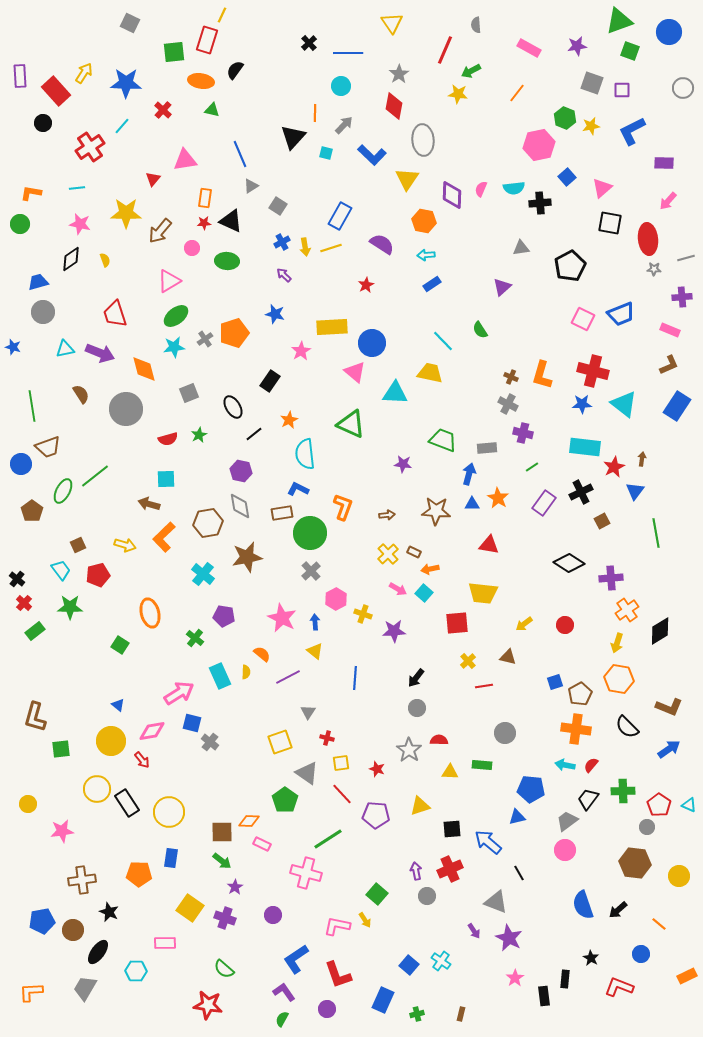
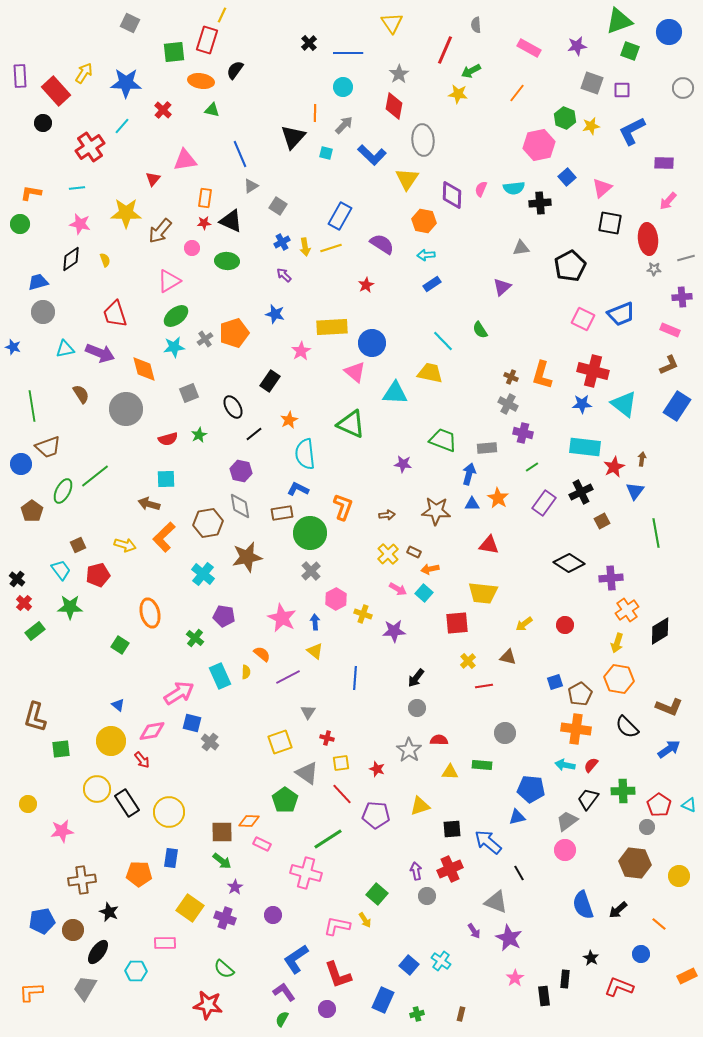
cyan circle at (341, 86): moved 2 px right, 1 px down
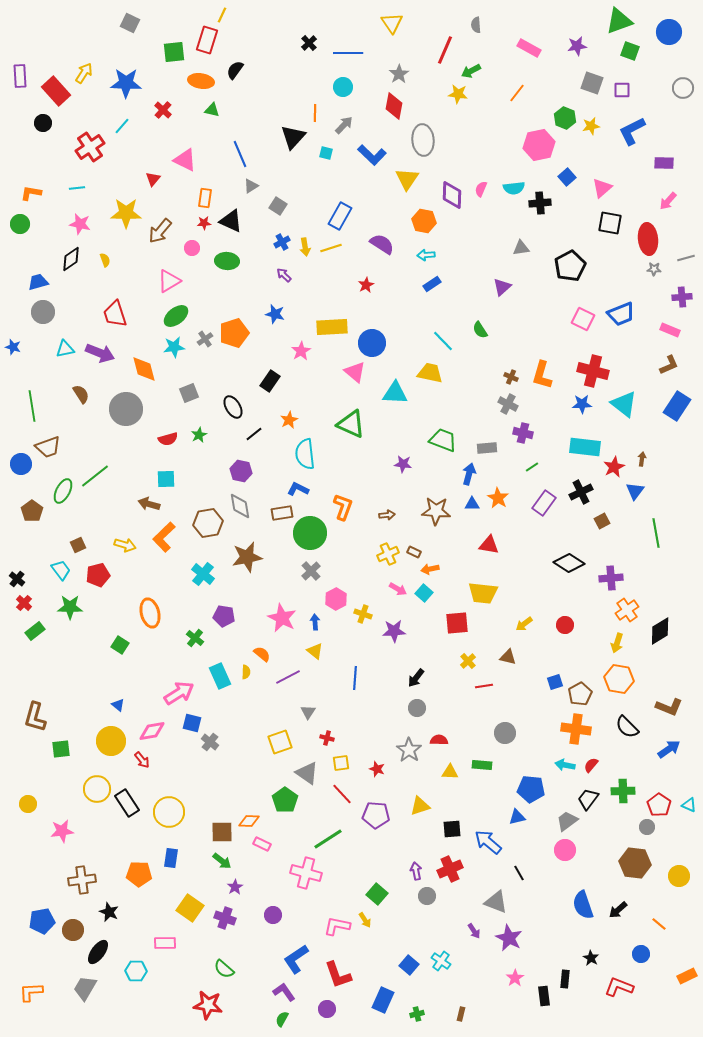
pink triangle at (185, 160): rotated 35 degrees clockwise
yellow cross at (388, 554): rotated 20 degrees clockwise
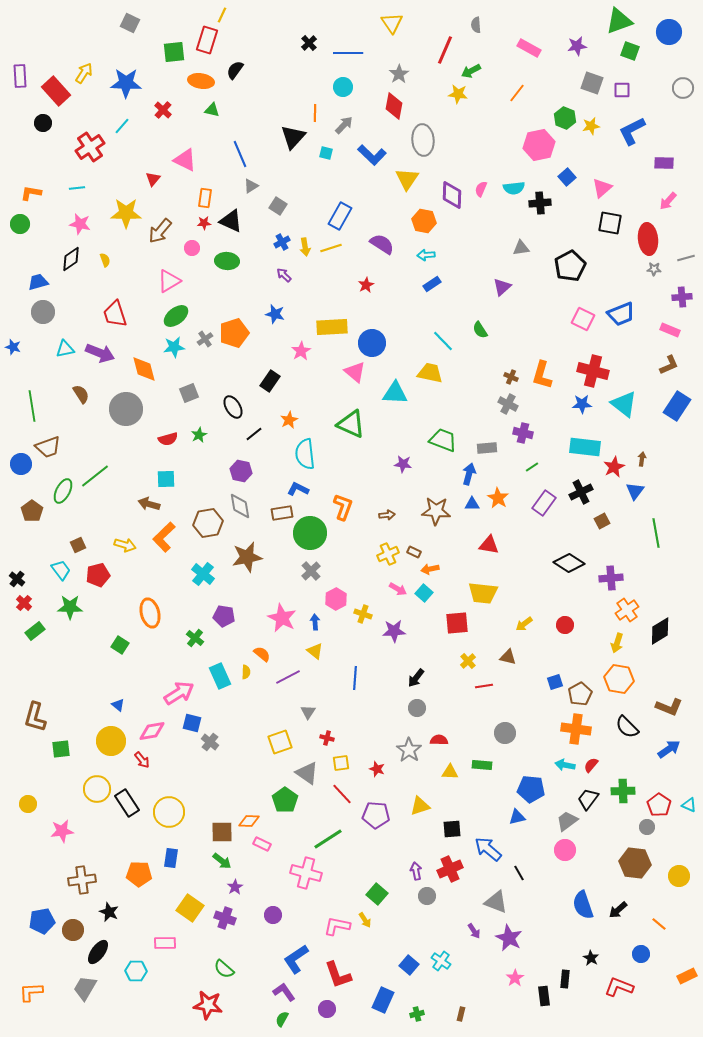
blue arrow at (488, 842): moved 7 px down
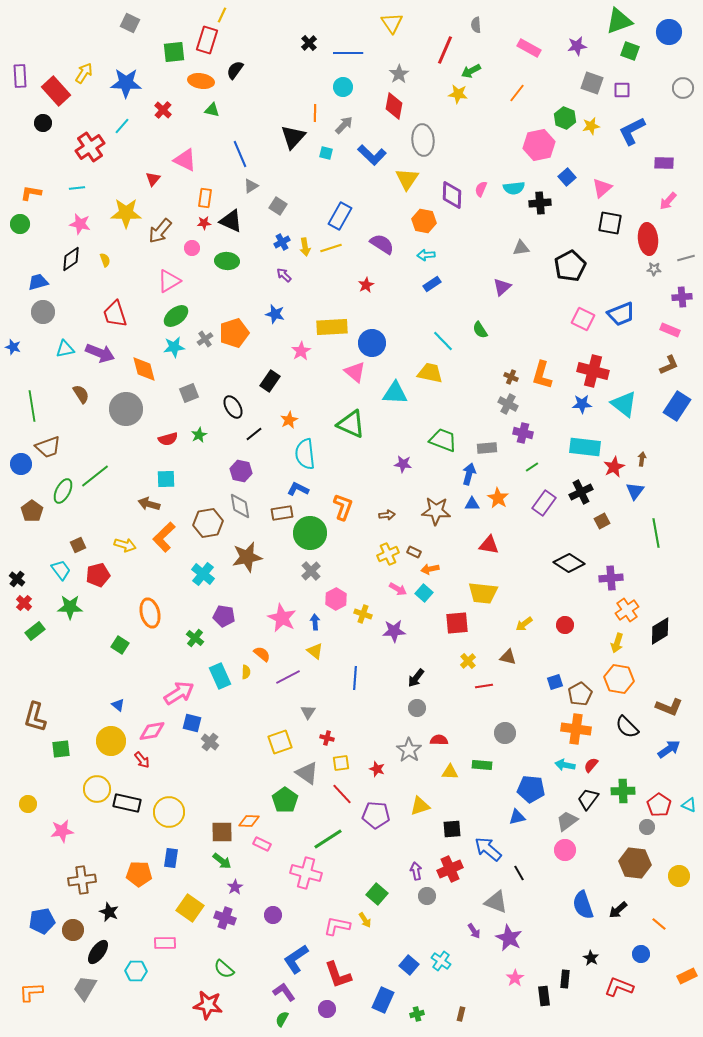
black rectangle at (127, 803): rotated 44 degrees counterclockwise
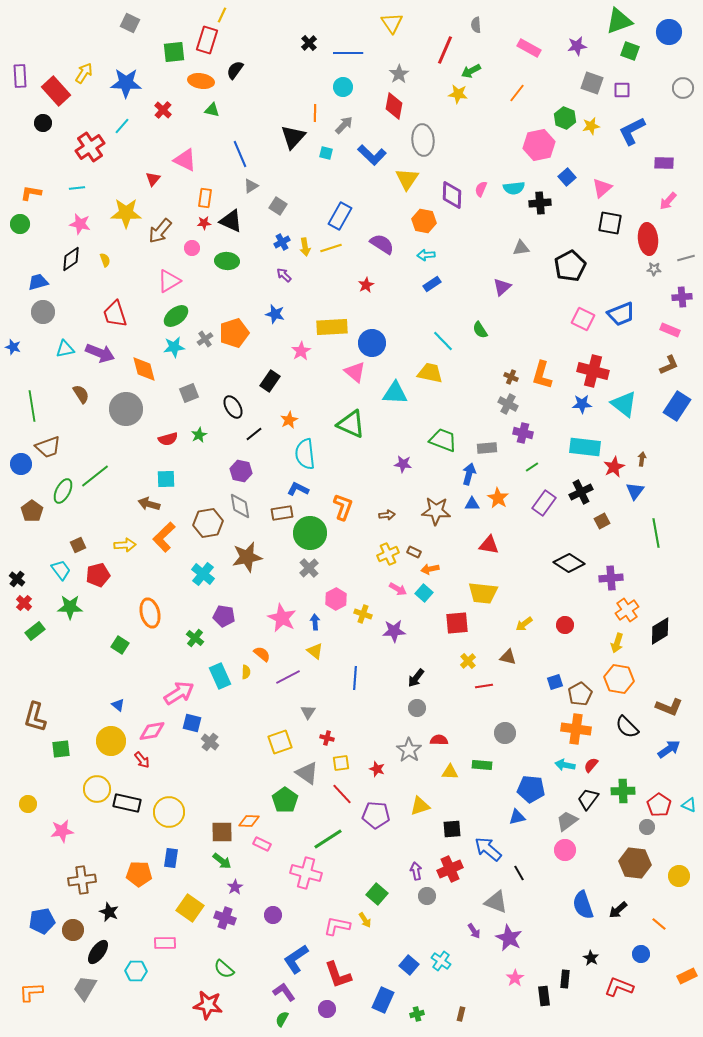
yellow arrow at (125, 545): rotated 20 degrees counterclockwise
gray cross at (311, 571): moved 2 px left, 3 px up
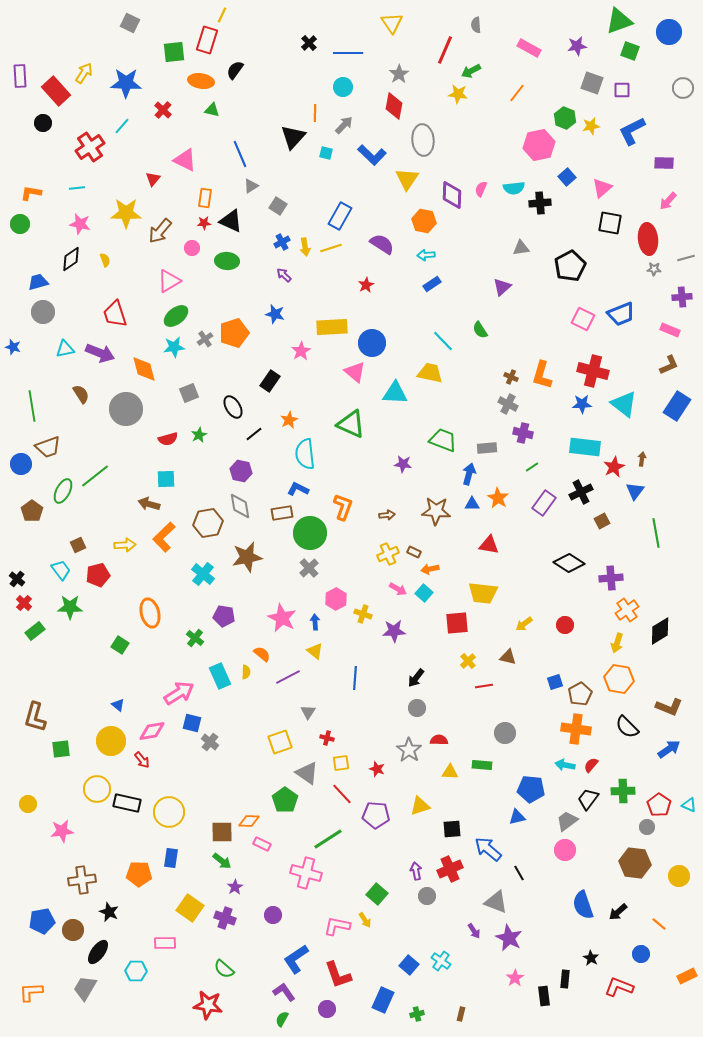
black arrow at (618, 910): moved 2 px down
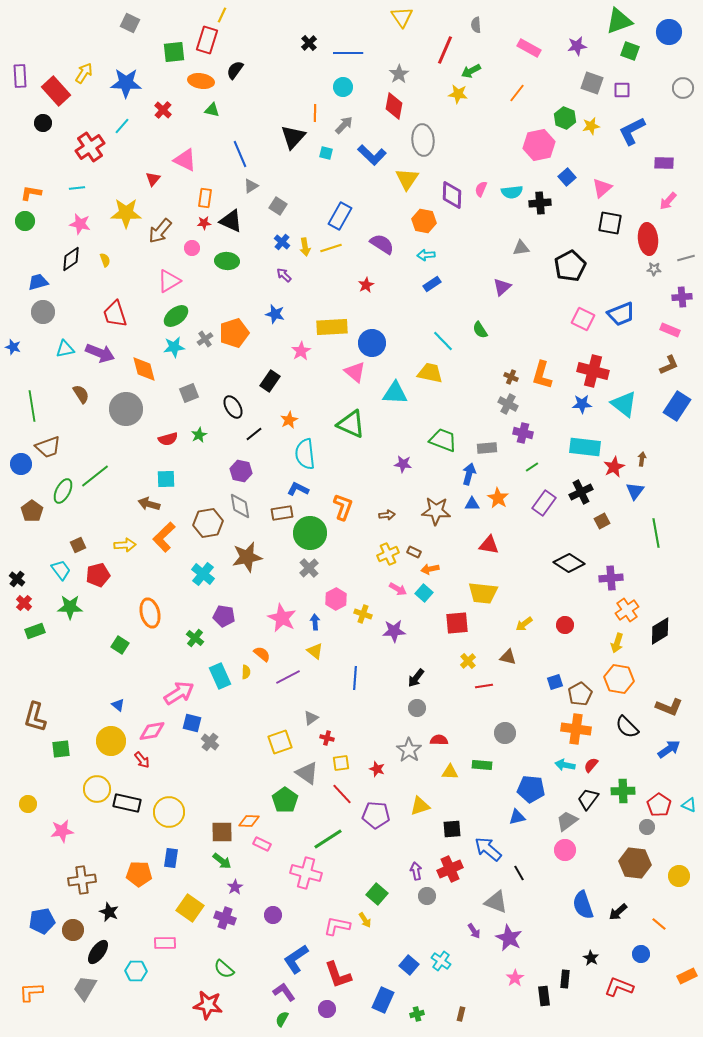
yellow triangle at (392, 23): moved 10 px right, 6 px up
cyan semicircle at (514, 188): moved 2 px left, 4 px down
green circle at (20, 224): moved 5 px right, 3 px up
blue cross at (282, 242): rotated 21 degrees counterclockwise
green rectangle at (35, 631): rotated 18 degrees clockwise
gray triangle at (308, 712): moved 3 px right, 6 px down; rotated 21 degrees clockwise
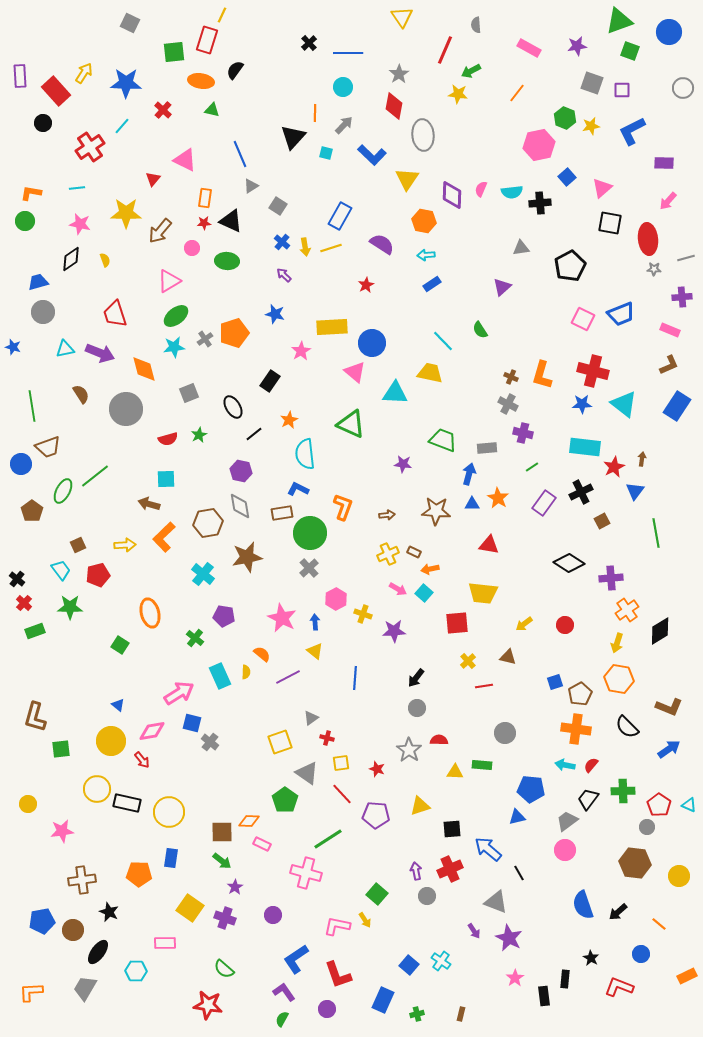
gray ellipse at (423, 140): moved 5 px up
yellow triangle at (450, 772): moved 5 px right
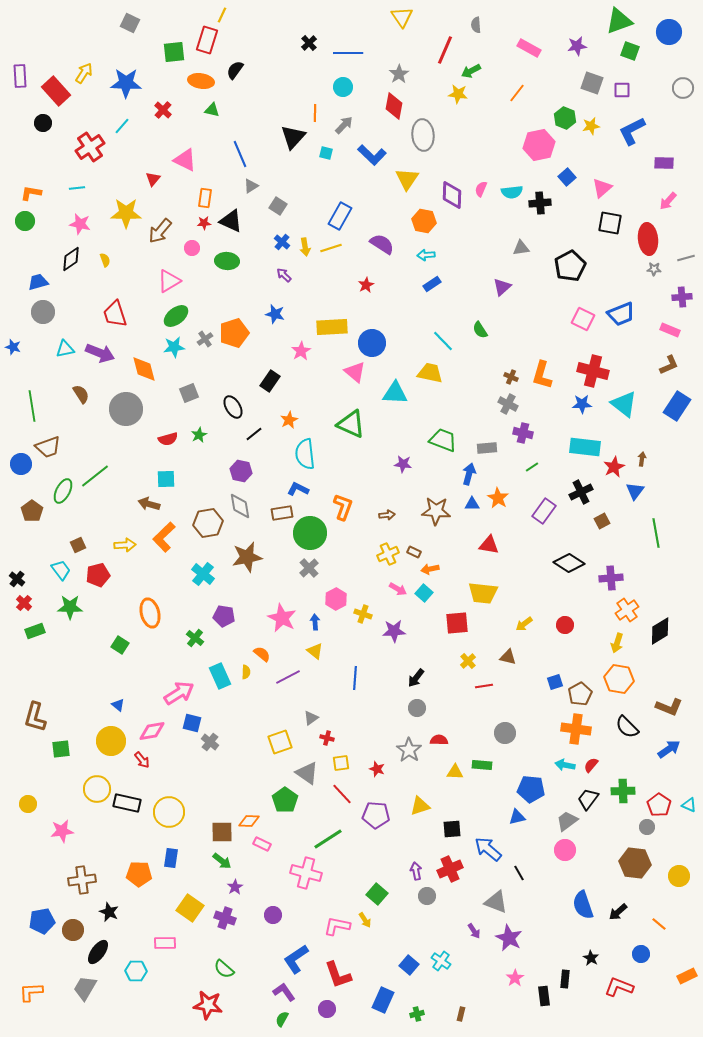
purple rectangle at (544, 503): moved 8 px down
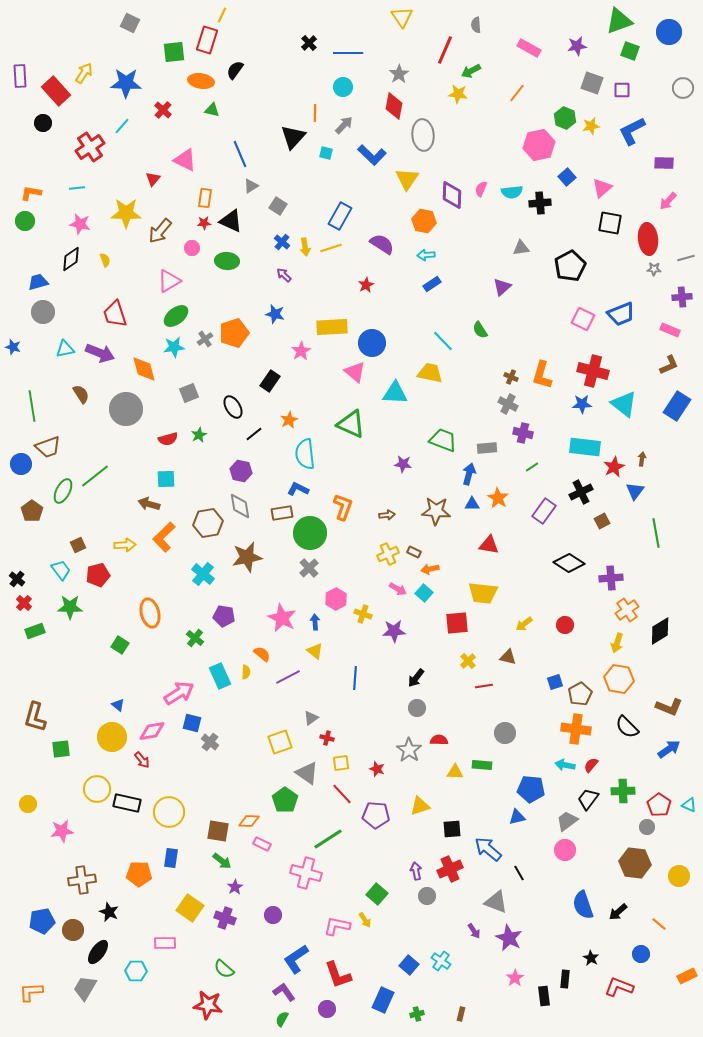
yellow circle at (111, 741): moved 1 px right, 4 px up
brown square at (222, 832): moved 4 px left, 1 px up; rotated 10 degrees clockwise
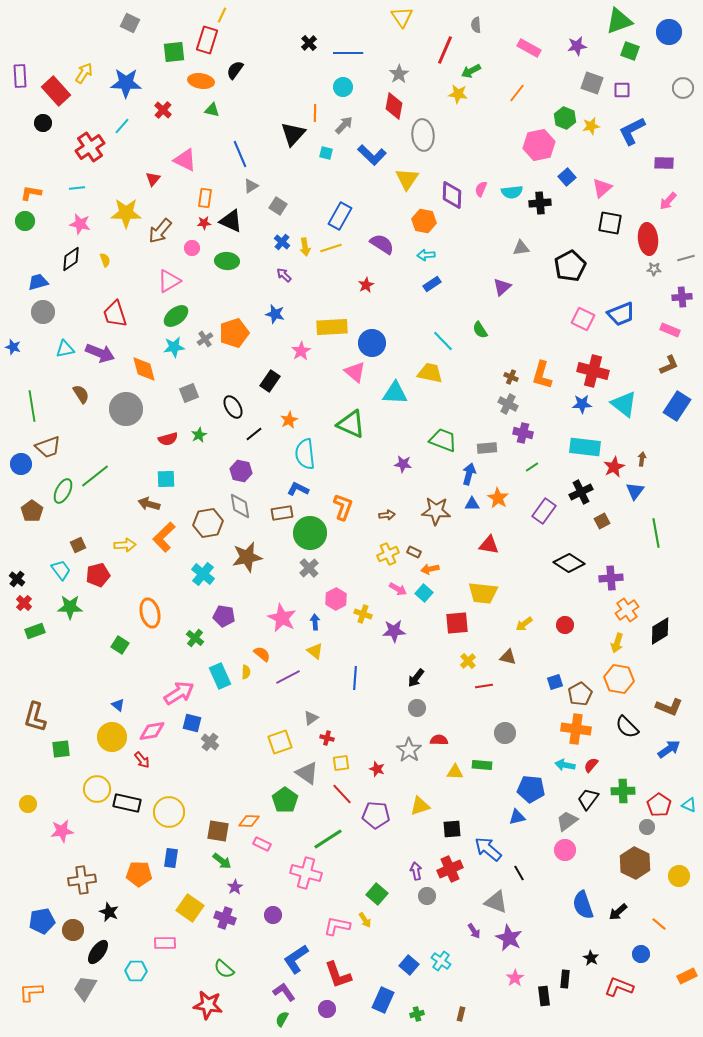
black triangle at (293, 137): moved 3 px up
brown hexagon at (635, 863): rotated 20 degrees clockwise
